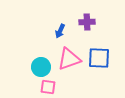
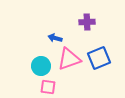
blue arrow: moved 5 px left, 7 px down; rotated 80 degrees clockwise
blue square: rotated 25 degrees counterclockwise
cyan circle: moved 1 px up
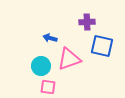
blue arrow: moved 5 px left
blue square: moved 3 px right, 12 px up; rotated 35 degrees clockwise
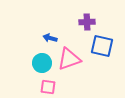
cyan circle: moved 1 px right, 3 px up
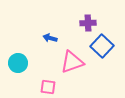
purple cross: moved 1 px right, 1 px down
blue square: rotated 30 degrees clockwise
pink triangle: moved 3 px right, 3 px down
cyan circle: moved 24 px left
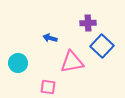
pink triangle: rotated 10 degrees clockwise
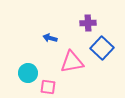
blue square: moved 2 px down
cyan circle: moved 10 px right, 10 px down
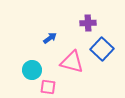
blue arrow: rotated 128 degrees clockwise
blue square: moved 1 px down
pink triangle: rotated 25 degrees clockwise
cyan circle: moved 4 px right, 3 px up
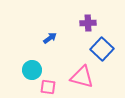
pink triangle: moved 10 px right, 15 px down
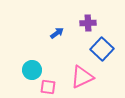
blue arrow: moved 7 px right, 5 px up
pink triangle: rotated 40 degrees counterclockwise
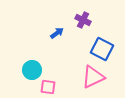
purple cross: moved 5 px left, 3 px up; rotated 28 degrees clockwise
blue square: rotated 15 degrees counterclockwise
pink triangle: moved 11 px right
